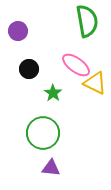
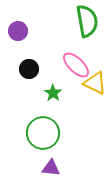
pink ellipse: rotated 8 degrees clockwise
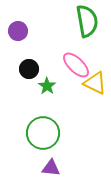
green star: moved 6 px left, 7 px up
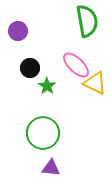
black circle: moved 1 px right, 1 px up
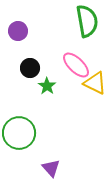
green circle: moved 24 px left
purple triangle: rotated 42 degrees clockwise
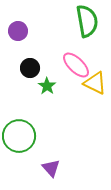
green circle: moved 3 px down
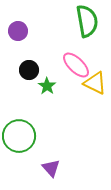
black circle: moved 1 px left, 2 px down
